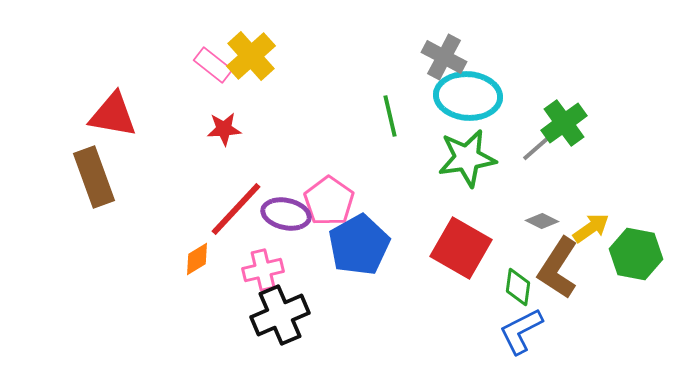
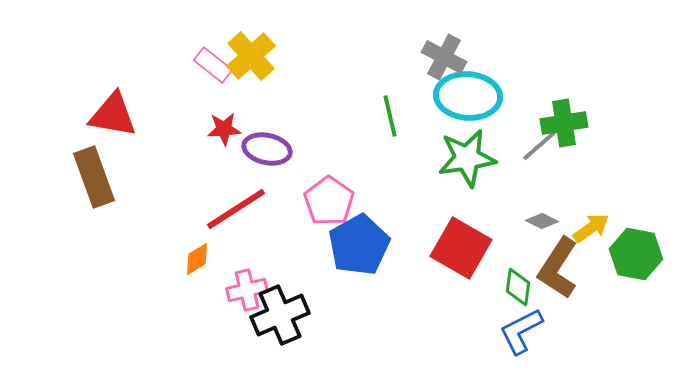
green cross: rotated 27 degrees clockwise
red line: rotated 14 degrees clockwise
purple ellipse: moved 19 px left, 65 px up
pink cross: moved 16 px left, 20 px down
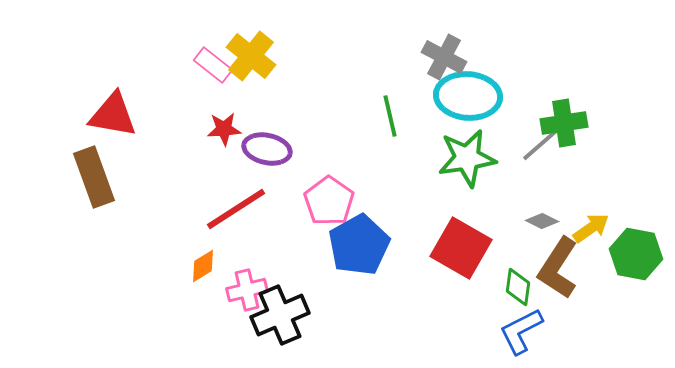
yellow cross: rotated 9 degrees counterclockwise
orange diamond: moved 6 px right, 7 px down
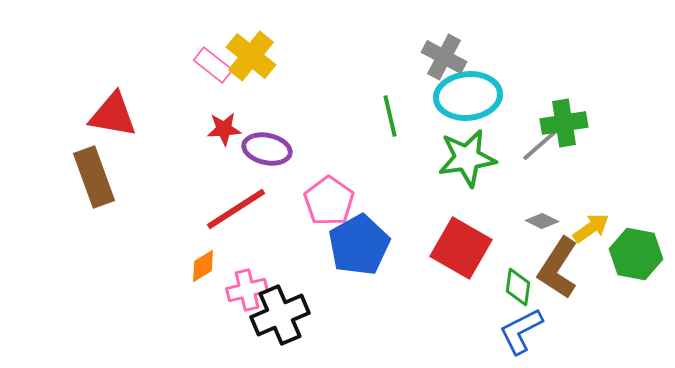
cyan ellipse: rotated 10 degrees counterclockwise
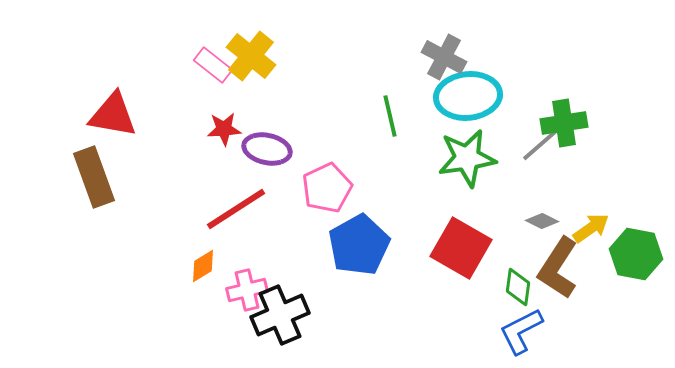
pink pentagon: moved 2 px left, 13 px up; rotated 12 degrees clockwise
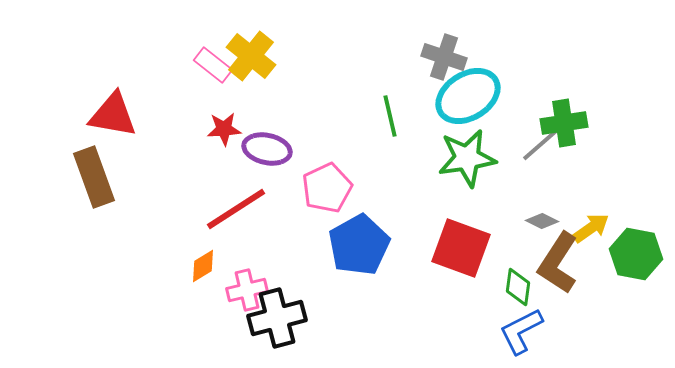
gray cross: rotated 9 degrees counterclockwise
cyan ellipse: rotated 26 degrees counterclockwise
red square: rotated 10 degrees counterclockwise
brown L-shape: moved 5 px up
black cross: moved 3 px left, 3 px down; rotated 8 degrees clockwise
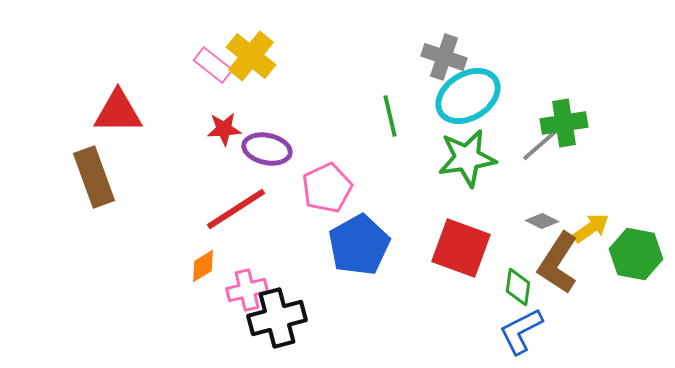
red triangle: moved 5 px right, 3 px up; rotated 10 degrees counterclockwise
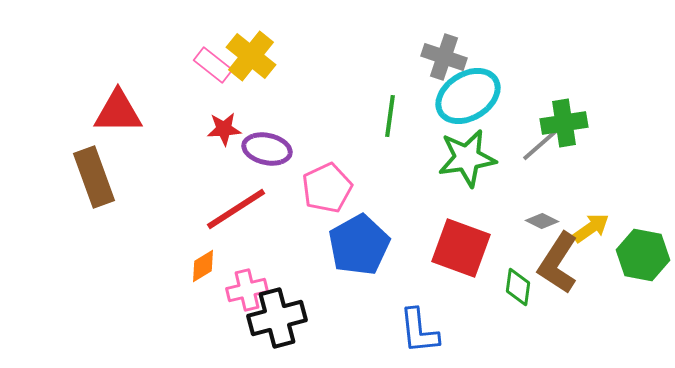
green line: rotated 21 degrees clockwise
green hexagon: moved 7 px right, 1 px down
blue L-shape: moved 102 px left; rotated 69 degrees counterclockwise
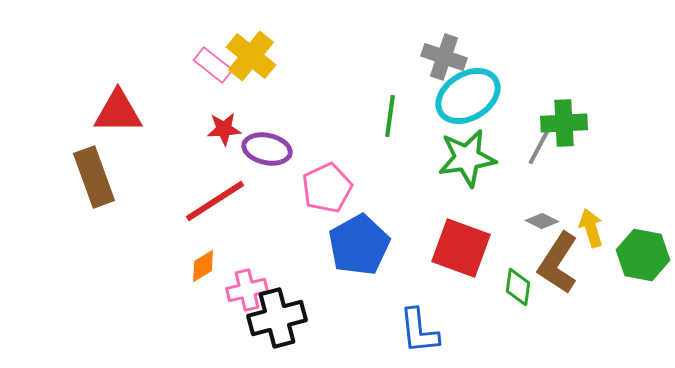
green cross: rotated 6 degrees clockwise
gray line: rotated 21 degrees counterclockwise
red line: moved 21 px left, 8 px up
yellow arrow: rotated 72 degrees counterclockwise
